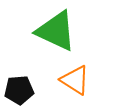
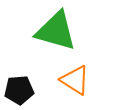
green triangle: rotated 9 degrees counterclockwise
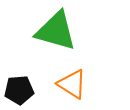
orange triangle: moved 3 px left, 4 px down
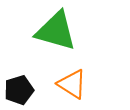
black pentagon: rotated 12 degrees counterclockwise
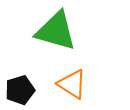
black pentagon: moved 1 px right
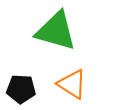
black pentagon: moved 1 px right, 1 px up; rotated 20 degrees clockwise
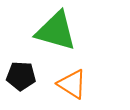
black pentagon: moved 13 px up
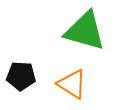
green triangle: moved 29 px right
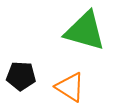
orange triangle: moved 2 px left, 3 px down
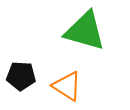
orange triangle: moved 3 px left, 1 px up
